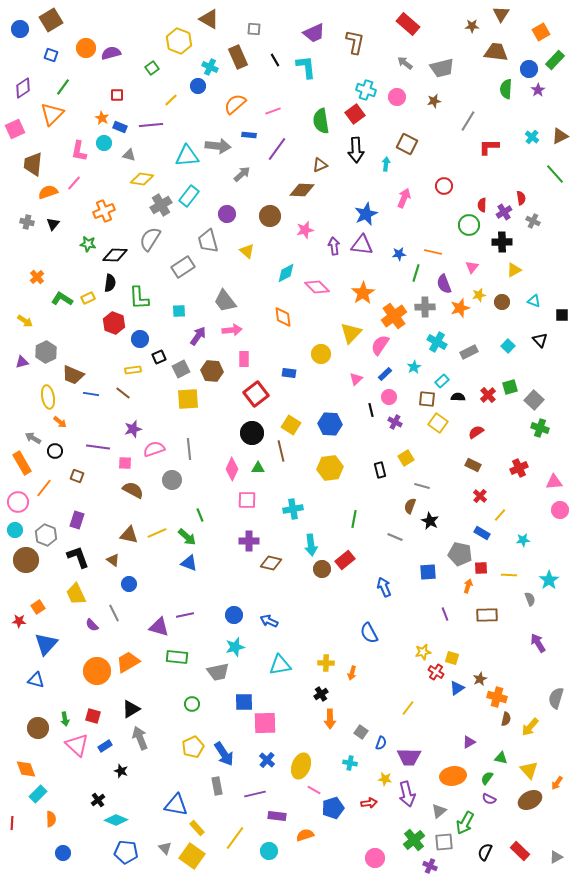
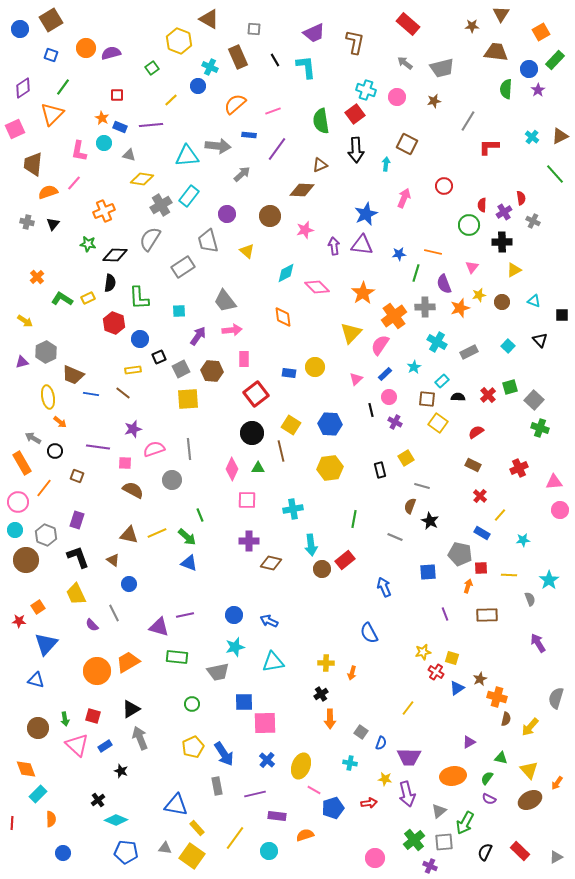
yellow circle at (321, 354): moved 6 px left, 13 px down
cyan triangle at (280, 665): moved 7 px left, 3 px up
gray triangle at (165, 848): rotated 40 degrees counterclockwise
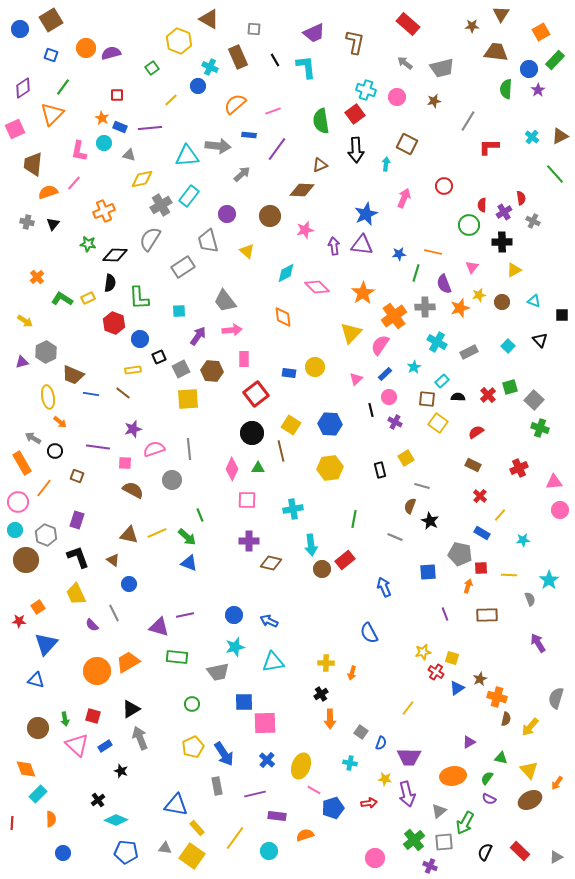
purple line at (151, 125): moved 1 px left, 3 px down
yellow diamond at (142, 179): rotated 20 degrees counterclockwise
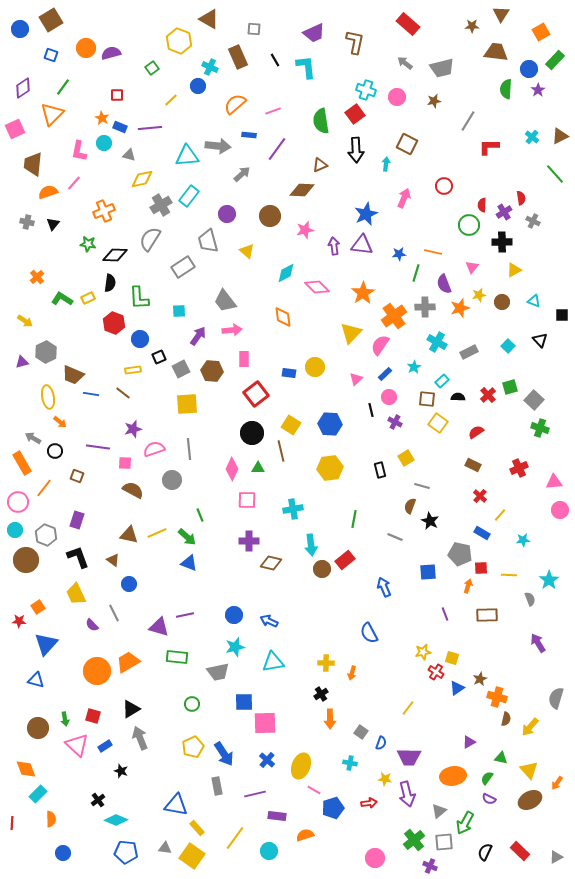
yellow square at (188, 399): moved 1 px left, 5 px down
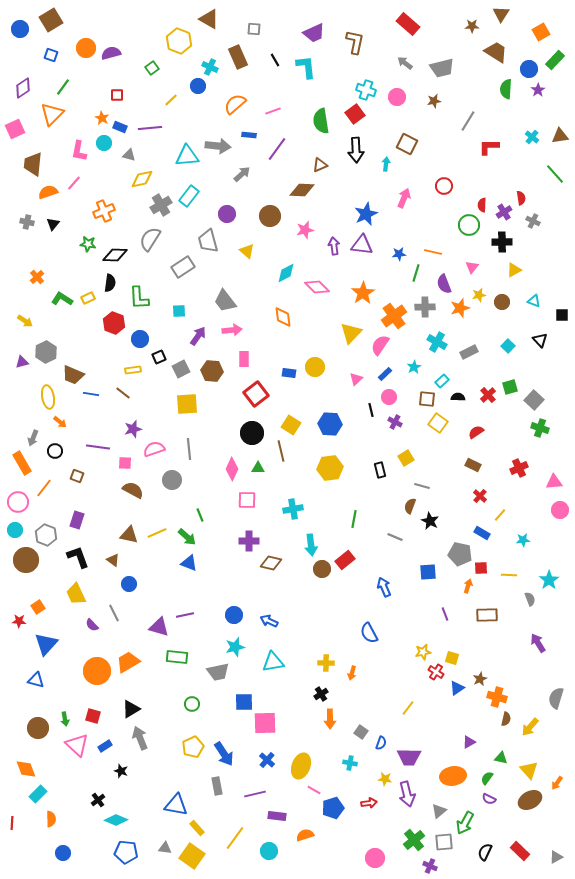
brown trapezoid at (496, 52): rotated 25 degrees clockwise
brown triangle at (560, 136): rotated 18 degrees clockwise
gray arrow at (33, 438): rotated 98 degrees counterclockwise
